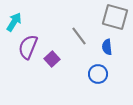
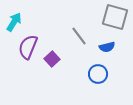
blue semicircle: rotated 98 degrees counterclockwise
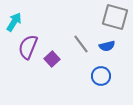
gray line: moved 2 px right, 8 px down
blue semicircle: moved 1 px up
blue circle: moved 3 px right, 2 px down
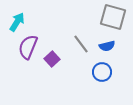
gray square: moved 2 px left
cyan arrow: moved 3 px right
blue circle: moved 1 px right, 4 px up
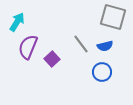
blue semicircle: moved 2 px left
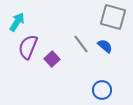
blue semicircle: rotated 126 degrees counterclockwise
blue circle: moved 18 px down
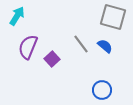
cyan arrow: moved 6 px up
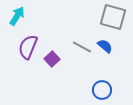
gray line: moved 1 px right, 3 px down; rotated 24 degrees counterclockwise
